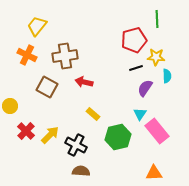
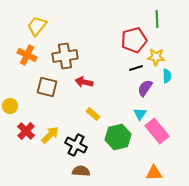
brown square: rotated 15 degrees counterclockwise
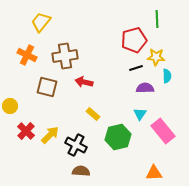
yellow trapezoid: moved 4 px right, 4 px up
purple semicircle: rotated 54 degrees clockwise
pink rectangle: moved 6 px right
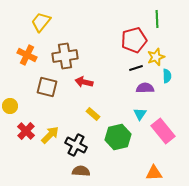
yellow star: rotated 24 degrees counterclockwise
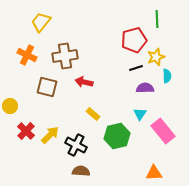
green hexagon: moved 1 px left, 1 px up
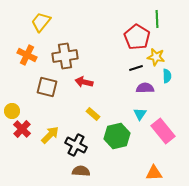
red pentagon: moved 3 px right, 3 px up; rotated 25 degrees counterclockwise
yellow star: rotated 30 degrees clockwise
yellow circle: moved 2 px right, 5 px down
red cross: moved 4 px left, 2 px up
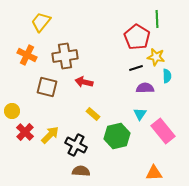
red cross: moved 3 px right, 3 px down
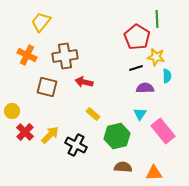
brown semicircle: moved 42 px right, 4 px up
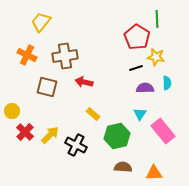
cyan semicircle: moved 7 px down
